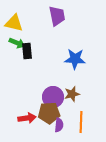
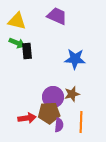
purple trapezoid: rotated 55 degrees counterclockwise
yellow triangle: moved 3 px right, 2 px up
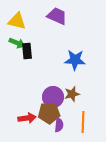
blue star: moved 1 px down
orange line: moved 2 px right
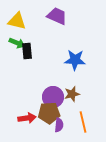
orange line: rotated 15 degrees counterclockwise
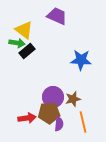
yellow triangle: moved 7 px right, 9 px down; rotated 24 degrees clockwise
green arrow: rotated 14 degrees counterclockwise
black rectangle: rotated 56 degrees clockwise
blue star: moved 6 px right
brown star: moved 1 px right, 5 px down
purple semicircle: moved 1 px up
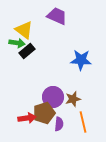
brown pentagon: moved 5 px left; rotated 15 degrees counterclockwise
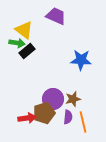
purple trapezoid: moved 1 px left
purple circle: moved 2 px down
purple semicircle: moved 9 px right, 7 px up
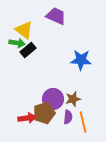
black rectangle: moved 1 px right, 1 px up
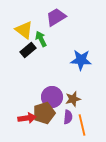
purple trapezoid: moved 1 px down; rotated 55 degrees counterclockwise
green arrow: moved 24 px right, 4 px up; rotated 126 degrees counterclockwise
purple circle: moved 1 px left, 2 px up
orange line: moved 1 px left, 3 px down
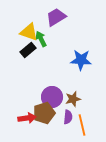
yellow triangle: moved 5 px right, 2 px down; rotated 18 degrees counterclockwise
